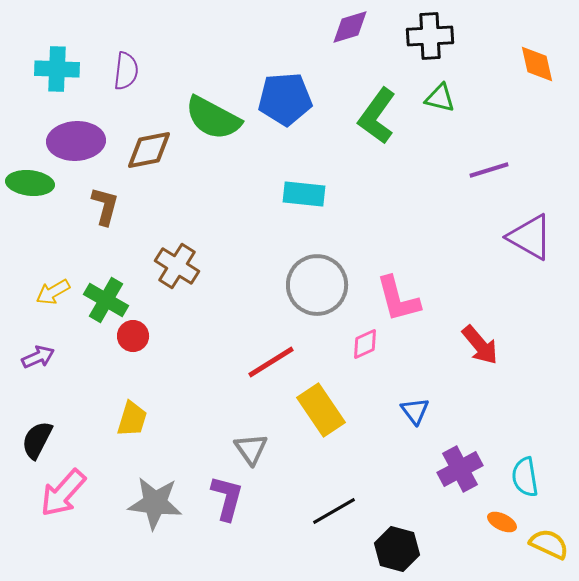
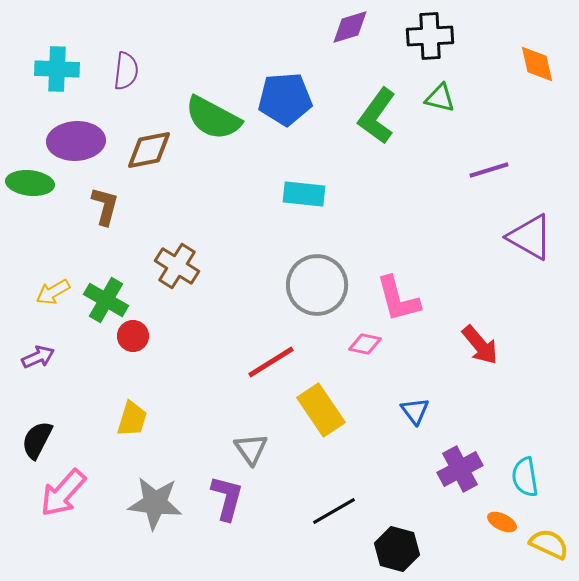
pink diamond: rotated 36 degrees clockwise
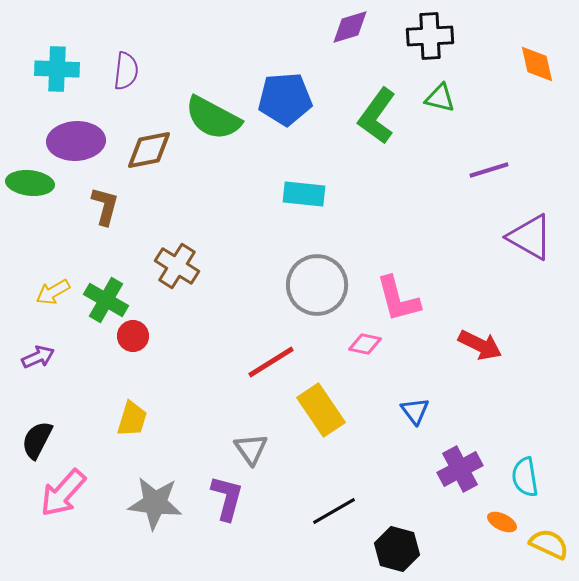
red arrow: rotated 24 degrees counterclockwise
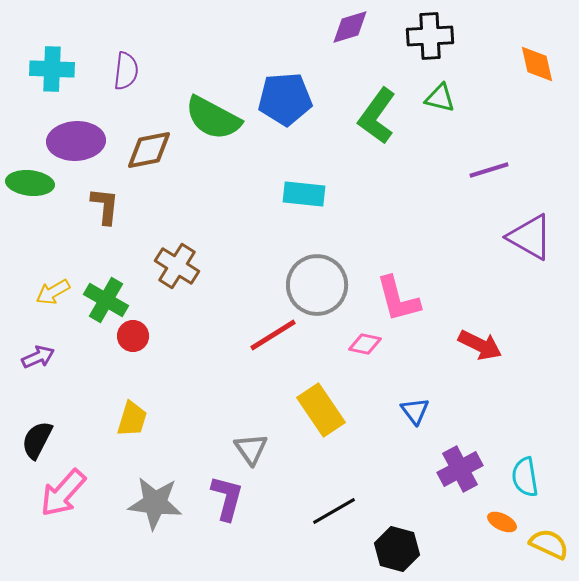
cyan cross: moved 5 px left
brown L-shape: rotated 9 degrees counterclockwise
red line: moved 2 px right, 27 px up
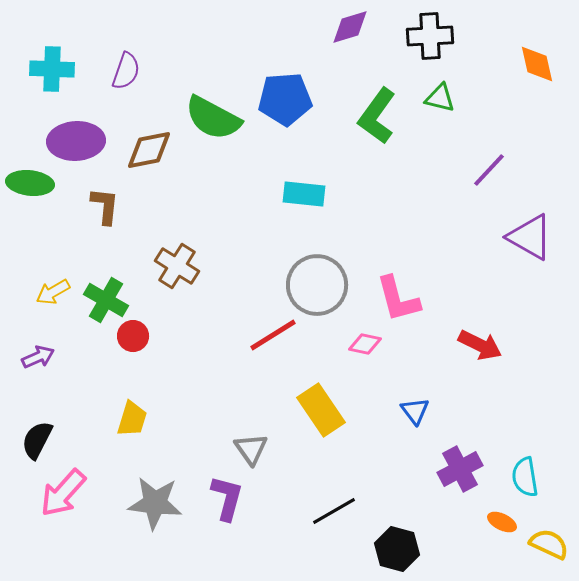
purple semicircle: rotated 12 degrees clockwise
purple line: rotated 30 degrees counterclockwise
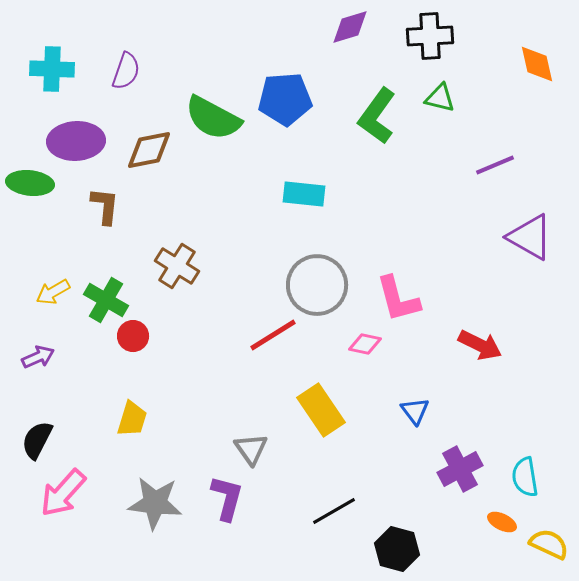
purple line: moved 6 px right, 5 px up; rotated 24 degrees clockwise
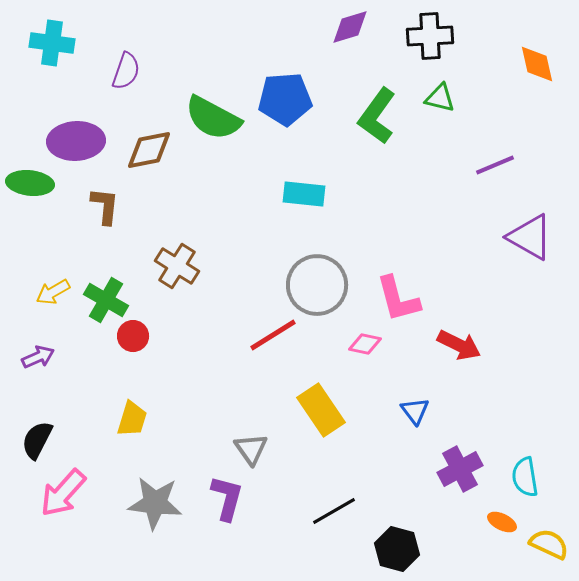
cyan cross: moved 26 px up; rotated 6 degrees clockwise
red arrow: moved 21 px left
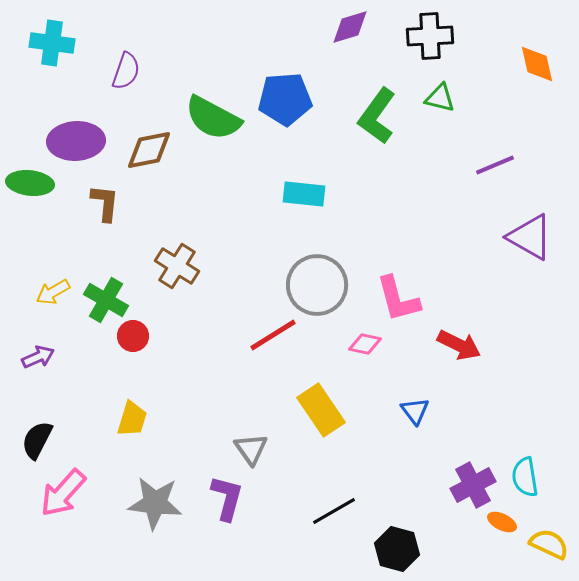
brown L-shape: moved 3 px up
purple cross: moved 13 px right, 16 px down
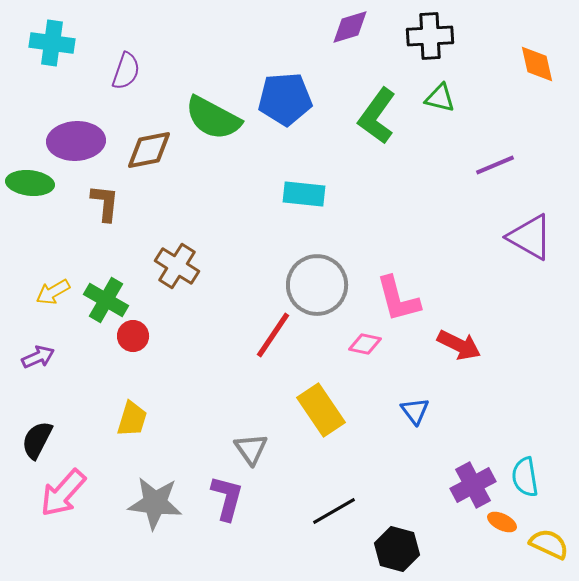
red line: rotated 24 degrees counterclockwise
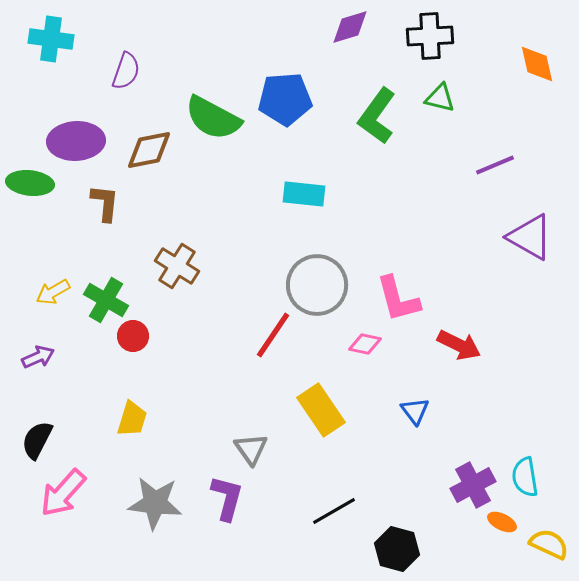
cyan cross: moved 1 px left, 4 px up
